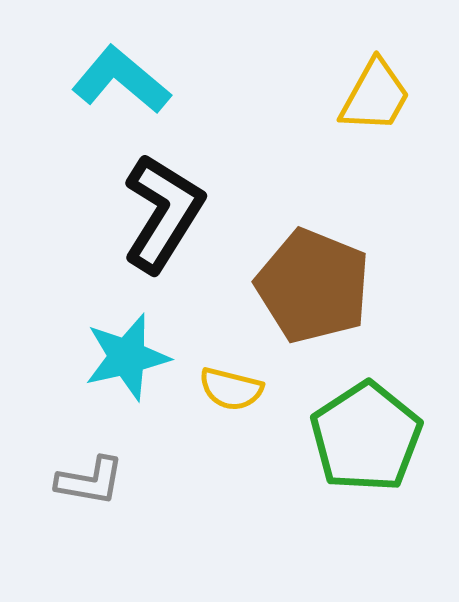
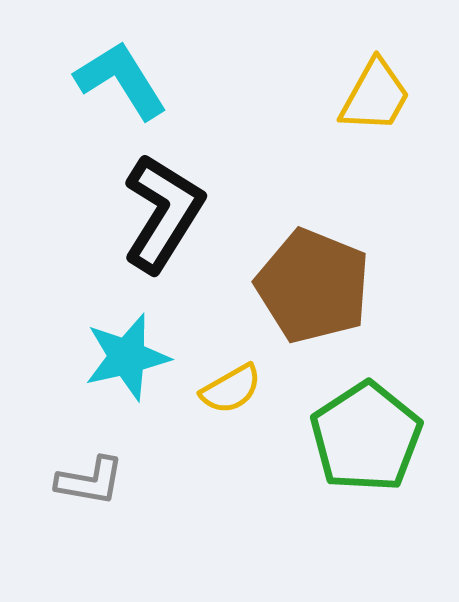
cyan L-shape: rotated 18 degrees clockwise
yellow semicircle: rotated 44 degrees counterclockwise
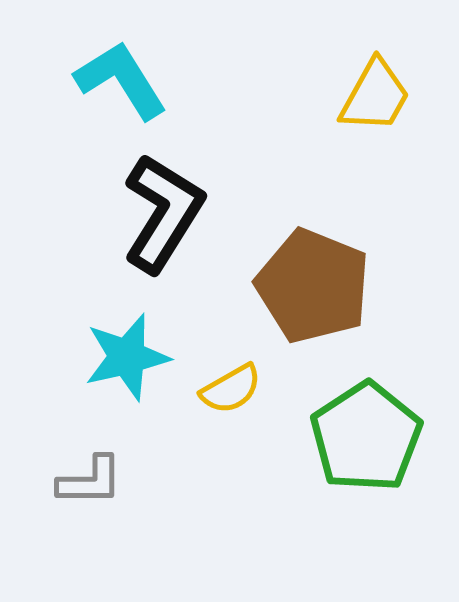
gray L-shape: rotated 10 degrees counterclockwise
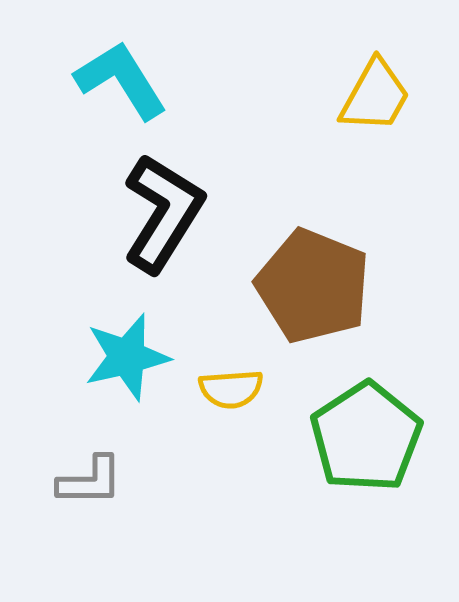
yellow semicircle: rotated 26 degrees clockwise
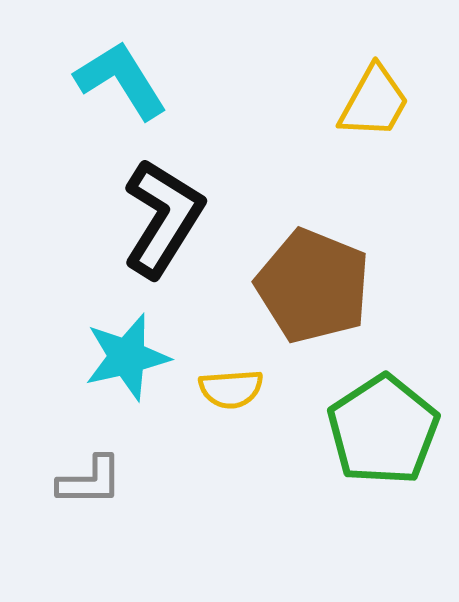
yellow trapezoid: moved 1 px left, 6 px down
black L-shape: moved 5 px down
green pentagon: moved 17 px right, 7 px up
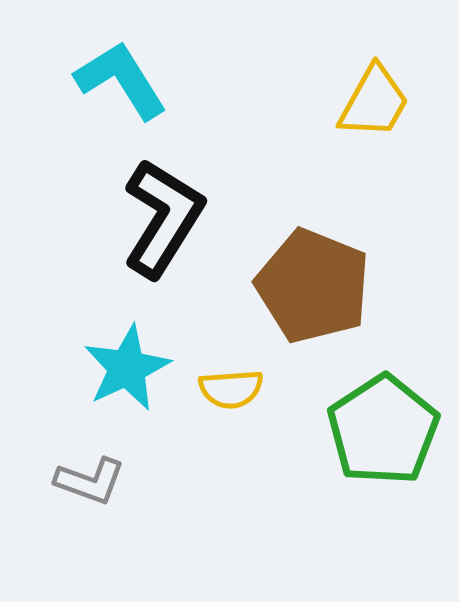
cyan star: moved 11 px down; rotated 12 degrees counterclockwise
gray L-shape: rotated 20 degrees clockwise
